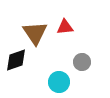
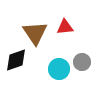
cyan circle: moved 13 px up
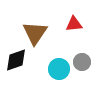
red triangle: moved 9 px right, 3 px up
brown triangle: rotated 8 degrees clockwise
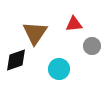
gray circle: moved 10 px right, 16 px up
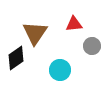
black diamond: moved 2 px up; rotated 15 degrees counterclockwise
cyan circle: moved 1 px right, 1 px down
